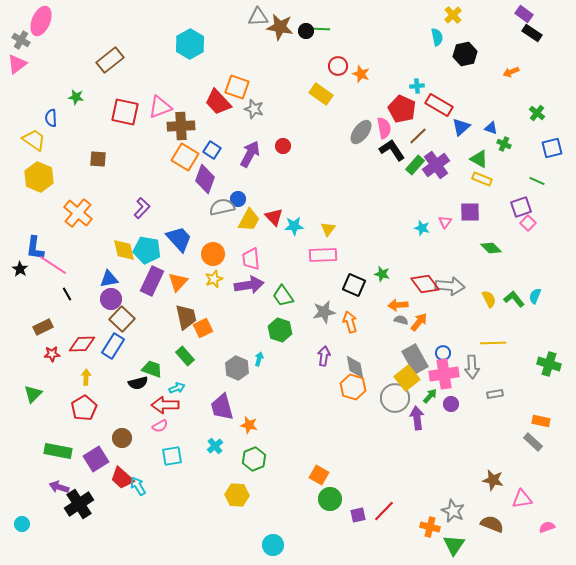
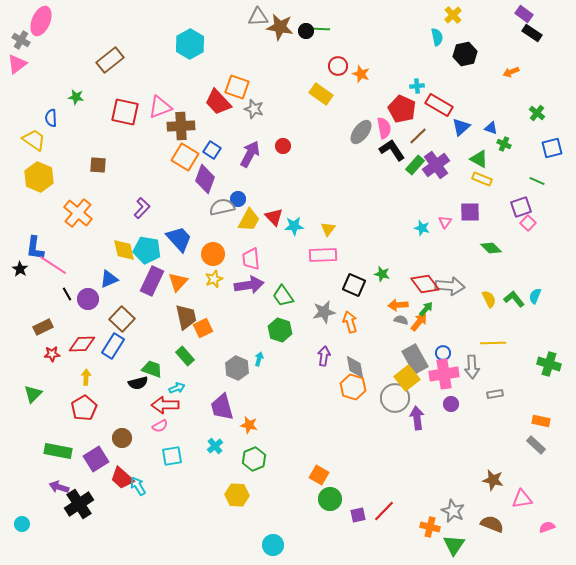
brown square at (98, 159): moved 6 px down
blue triangle at (109, 279): rotated 12 degrees counterclockwise
purple circle at (111, 299): moved 23 px left
green arrow at (430, 396): moved 4 px left, 87 px up
gray rectangle at (533, 442): moved 3 px right, 3 px down
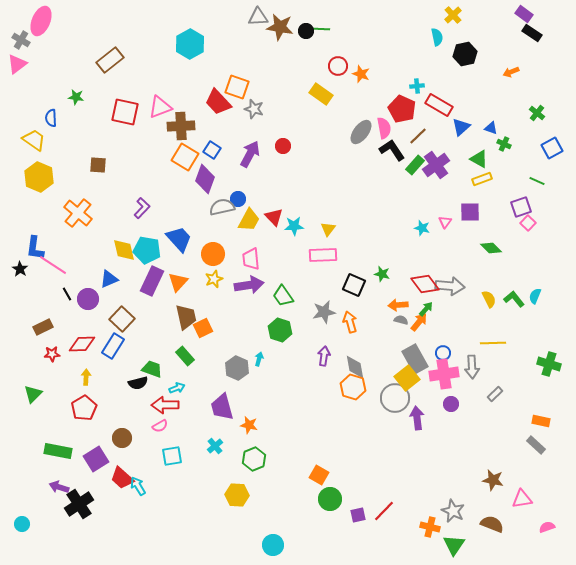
blue square at (552, 148): rotated 15 degrees counterclockwise
yellow rectangle at (482, 179): rotated 42 degrees counterclockwise
gray rectangle at (495, 394): rotated 35 degrees counterclockwise
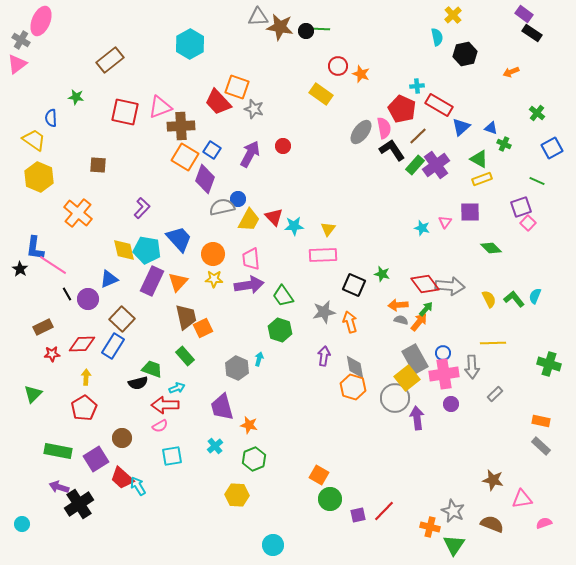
yellow star at (214, 279): rotated 24 degrees clockwise
gray rectangle at (536, 445): moved 5 px right, 1 px down
pink semicircle at (547, 527): moved 3 px left, 4 px up
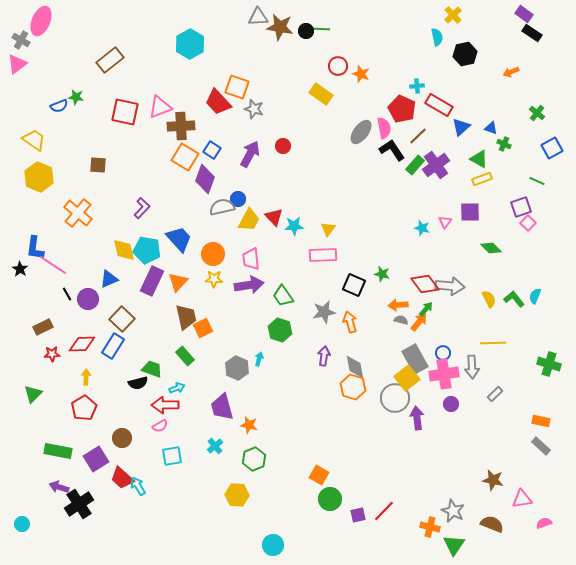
blue semicircle at (51, 118): moved 8 px right, 12 px up; rotated 108 degrees counterclockwise
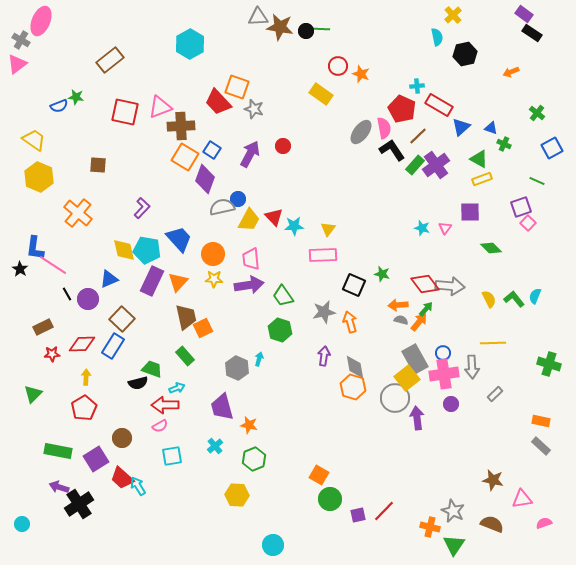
pink triangle at (445, 222): moved 6 px down
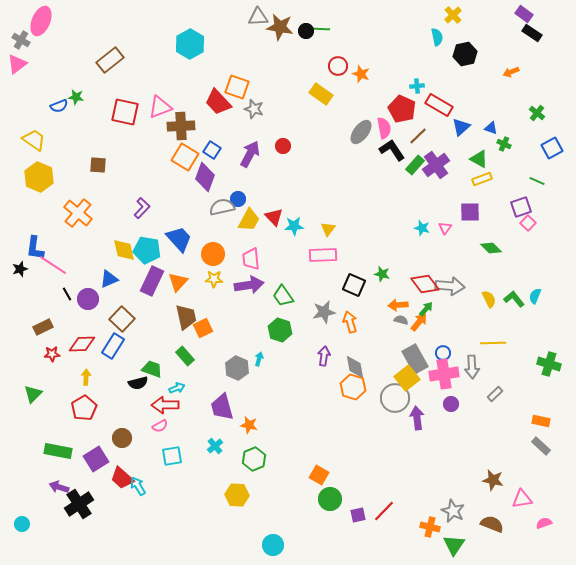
purple diamond at (205, 179): moved 2 px up
black star at (20, 269): rotated 21 degrees clockwise
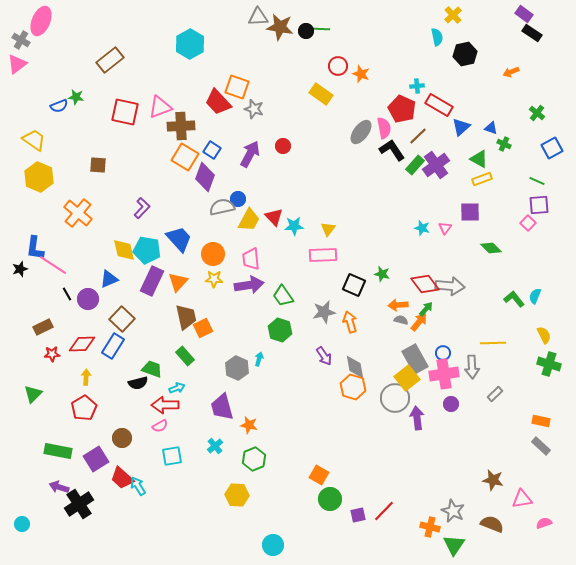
purple square at (521, 207): moved 18 px right, 2 px up; rotated 15 degrees clockwise
yellow semicircle at (489, 299): moved 55 px right, 36 px down
purple arrow at (324, 356): rotated 138 degrees clockwise
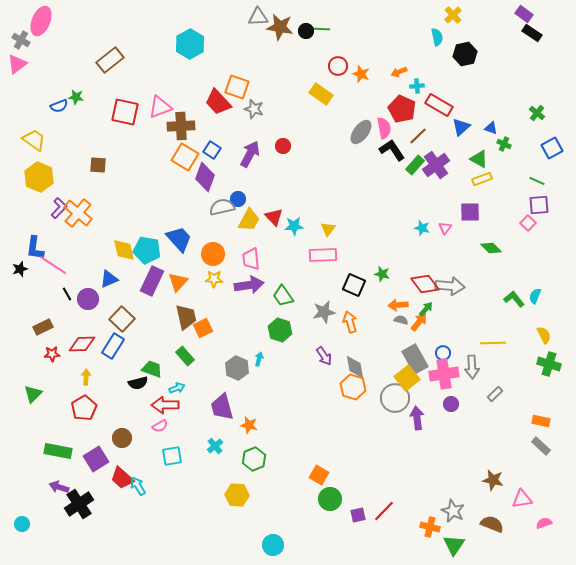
orange arrow at (511, 72): moved 112 px left
purple L-shape at (142, 208): moved 83 px left
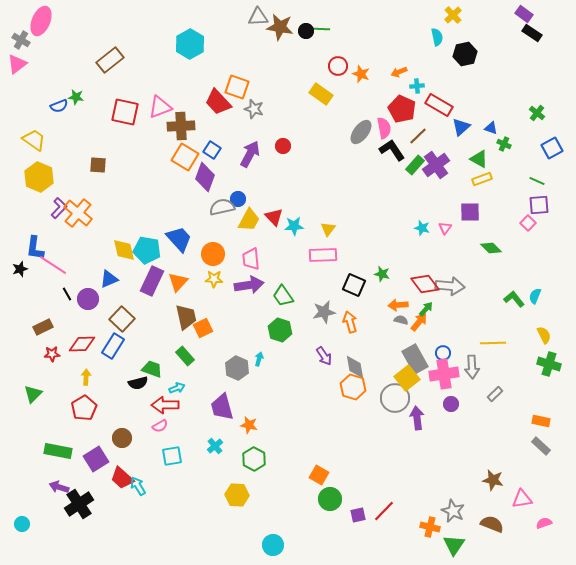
green hexagon at (254, 459): rotated 10 degrees counterclockwise
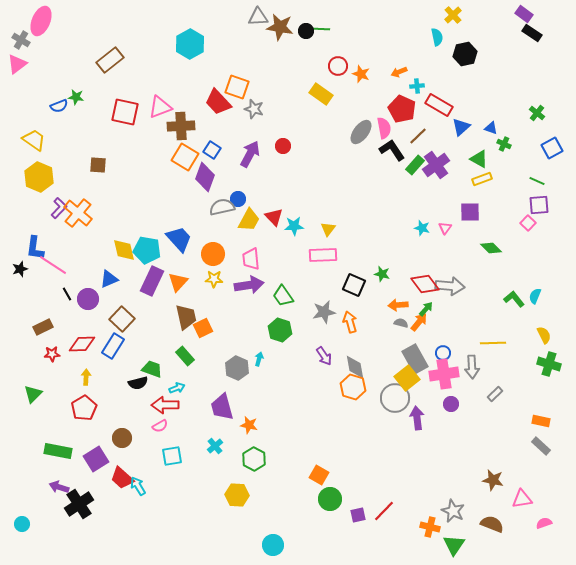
gray semicircle at (401, 320): moved 3 px down
